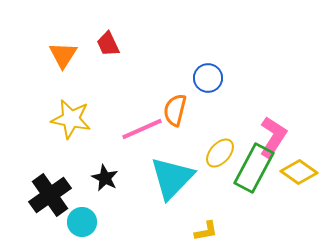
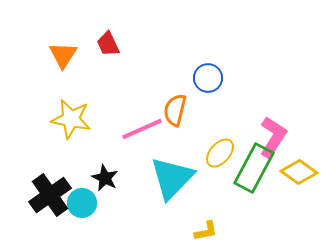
cyan circle: moved 19 px up
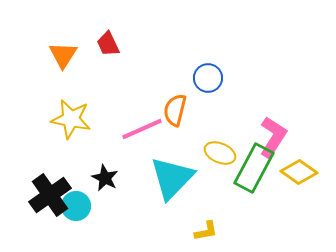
yellow ellipse: rotated 72 degrees clockwise
cyan circle: moved 6 px left, 3 px down
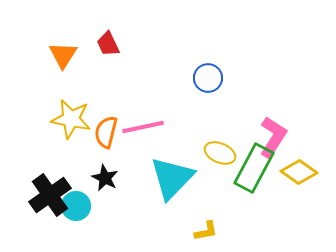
orange semicircle: moved 69 px left, 22 px down
pink line: moved 1 px right, 2 px up; rotated 12 degrees clockwise
